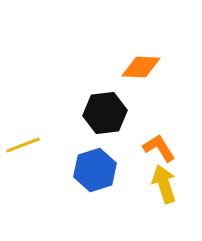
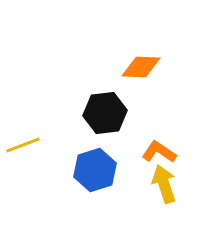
orange L-shape: moved 4 px down; rotated 24 degrees counterclockwise
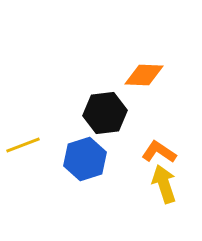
orange diamond: moved 3 px right, 8 px down
blue hexagon: moved 10 px left, 11 px up
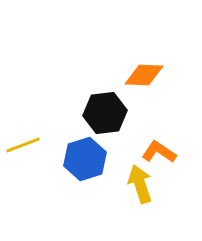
yellow arrow: moved 24 px left
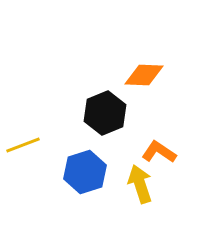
black hexagon: rotated 15 degrees counterclockwise
blue hexagon: moved 13 px down
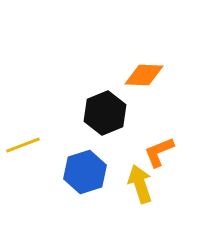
orange L-shape: rotated 56 degrees counterclockwise
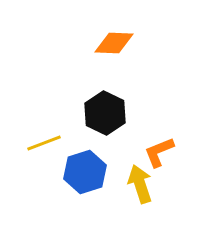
orange diamond: moved 30 px left, 32 px up
black hexagon: rotated 12 degrees counterclockwise
yellow line: moved 21 px right, 2 px up
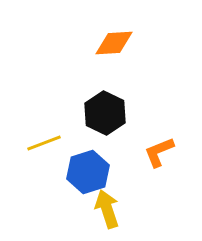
orange diamond: rotated 6 degrees counterclockwise
blue hexagon: moved 3 px right
yellow arrow: moved 33 px left, 25 px down
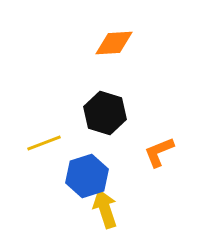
black hexagon: rotated 9 degrees counterclockwise
blue hexagon: moved 1 px left, 4 px down
yellow arrow: moved 2 px left
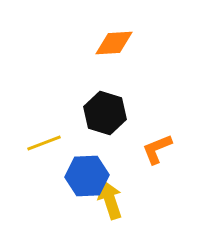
orange L-shape: moved 2 px left, 3 px up
blue hexagon: rotated 15 degrees clockwise
yellow arrow: moved 5 px right, 9 px up
